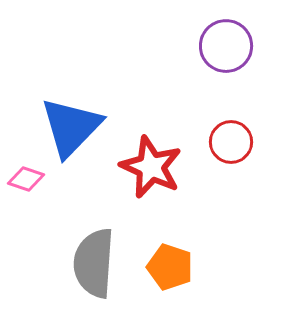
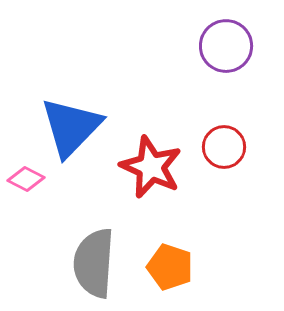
red circle: moved 7 px left, 5 px down
pink diamond: rotated 9 degrees clockwise
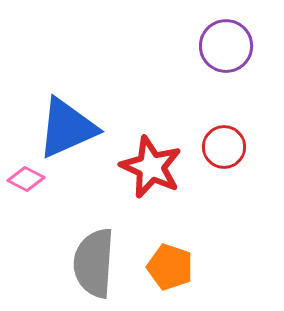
blue triangle: moved 4 px left, 1 px down; rotated 22 degrees clockwise
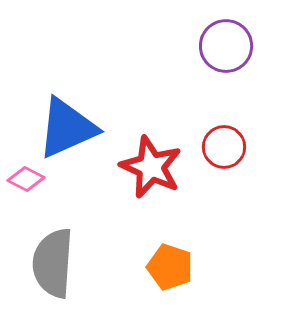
gray semicircle: moved 41 px left
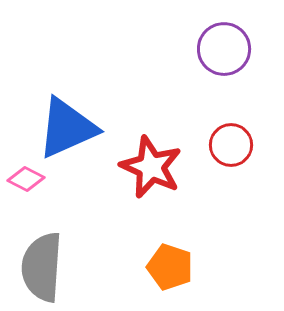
purple circle: moved 2 px left, 3 px down
red circle: moved 7 px right, 2 px up
gray semicircle: moved 11 px left, 4 px down
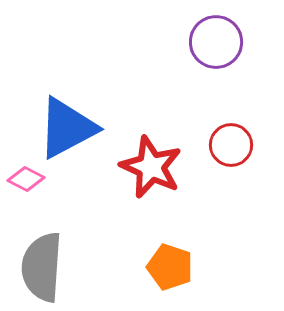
purple circle: moved 8 px left, 7 px up
blue triangle: rotated 4 degrees counterclockwise
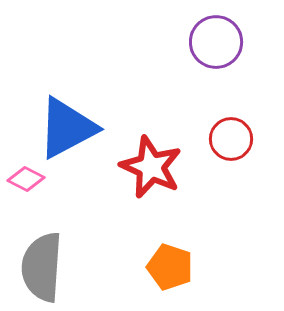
red circle: moved 6 px up
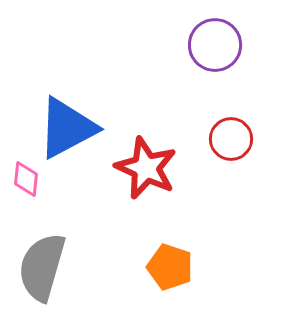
purple circle: moved 1 px left, 3 px down
red star: moved 5 px left, 1 px down
pink diamond: rotated 69 degrees clockwise
gray semicircle: rotated 12 degrees clockwise
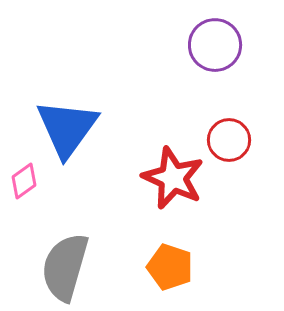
blue triangle: rotated 26 degrees counterclockwise
red circle: moved 2 px left, 1 px down
red star: moved 27 px right, 10 px down
pink diamond: moved 2 px left, 2 px down; rotated 48 degrees clockwise
gray semicircle: moved 23 px right
